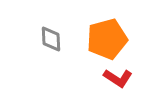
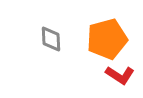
red L-shape: moved 2 px right, 3 px up
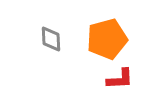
red L-shape: moved 4 px down; rotated 36 degrees counterclockwise
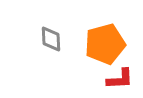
orange pentagon: moved 2 px left, 5 px down
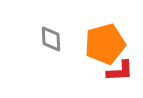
red L-shape: moved 8 px up
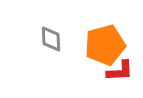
orange pentagon: moved 1 px down
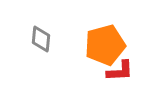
gray diamond: moved 10 px left; rotated 8 degrees clockwise
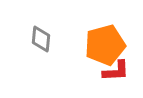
red L-shape: moved 4 px left
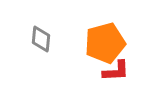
orange pentagon: moved 2 px up
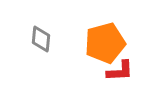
red L-shape: moved 4 px right
